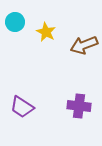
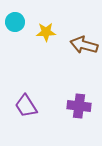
yellow star: rotated 30 degrees counterclockwise
brown arrow: rotated 36 degrees clockwise
purple trapezoid: moved 4 px right, 1 px up; rotated 25 degrees clockwise
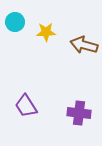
purple cross: moved 7 px down
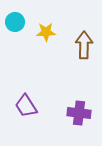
brown arrow: rotated 76 degrees clockwise
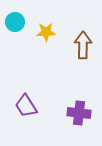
brown arrow: moved 1 px left
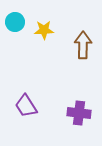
yellow star: moved 2 px left, 2 px up
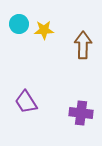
cyan circle: moved 4 px right, 2 px down
purple trapezoid: moved 4 px up
purple cross: moved 2 px right
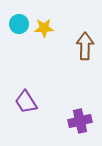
yellow star: moved 2 px up
brown arrow: moved 2 px right, 1 px down
purple cross: moved 1 px left, 8 px down; rotated 20 degrees counterclockwise
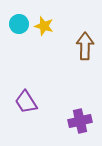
yellow star: moved 2 px up; rotated 18 degrees clockwise
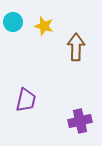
cyan circle: moved 6 px left, 2 px up
brown arrow: moved 9 px left, 1 px down
purple trapezoid: moved 2 px up; rotated 135 degrees counterclockwise
